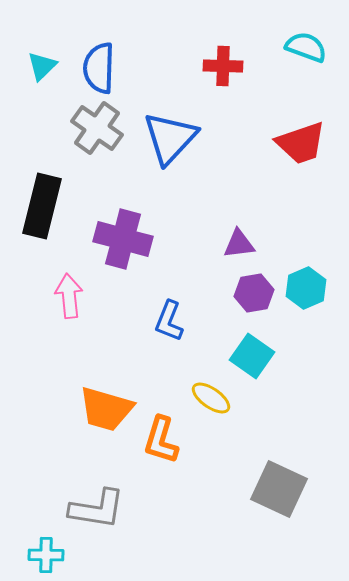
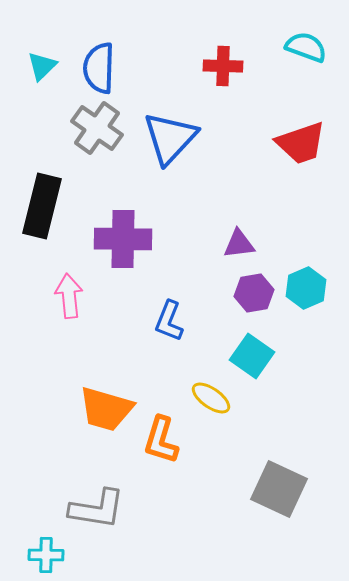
purple cross: rotated 14 degrees counterclockwise
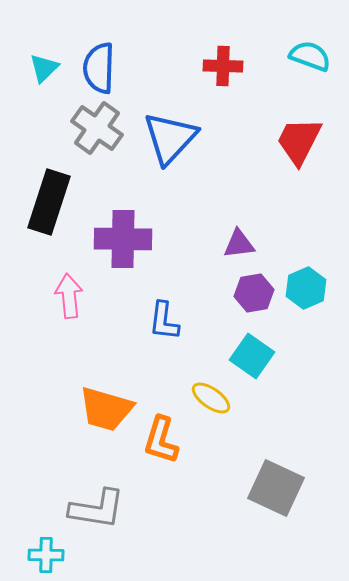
cyan semicircle: moved 4 px right, 9 px down
cyan triangle: moved 2 px right, 2 px down
red trapezoid: moved 2 px left, 2 px up; rotated 136 degrees clockwise
black rectangle: moved 7 px right, 4 px up; rotated 4 degrees clockwise
blue L-shape: moved 5 px left; rotated 15 degrees counterclockwise
gray square: moved 3 px left, 1 px up
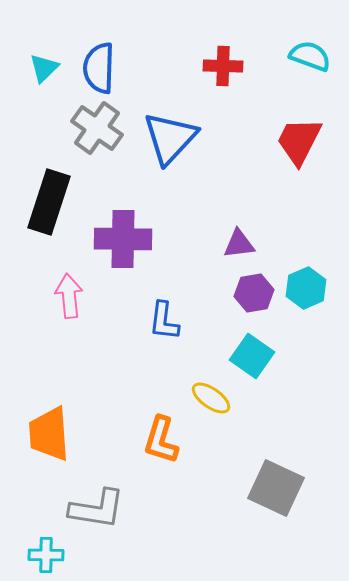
orange trapezoid: moved 57 px left, 25 px down; rotated 70 degrees clockwise
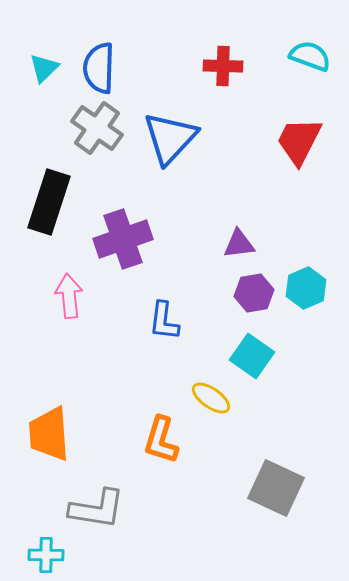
purple cross: rotated 20 degrees counterclockwise
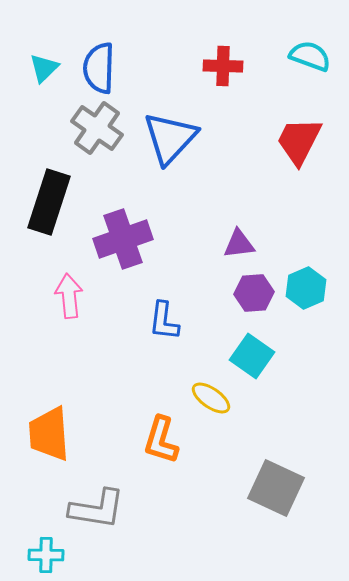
purple hexagon: rotated 6 degrees clockwise
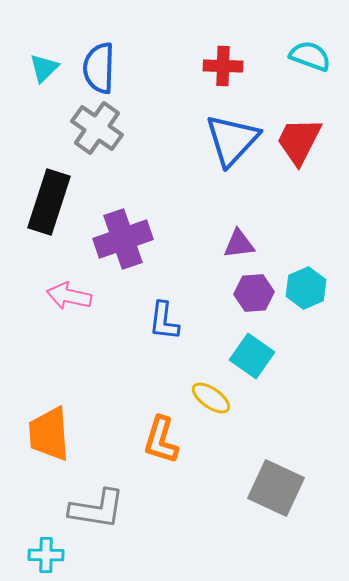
blue triangle: moved 62 px right, 2 px down
pink arrow: rotated 72 degrees counterclockwise
